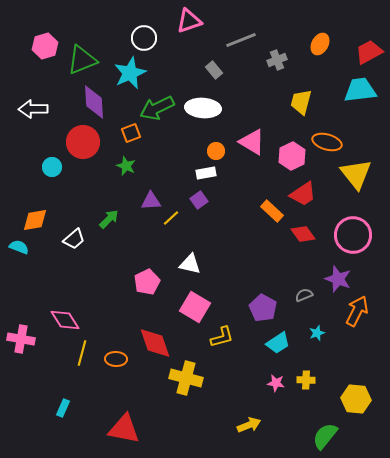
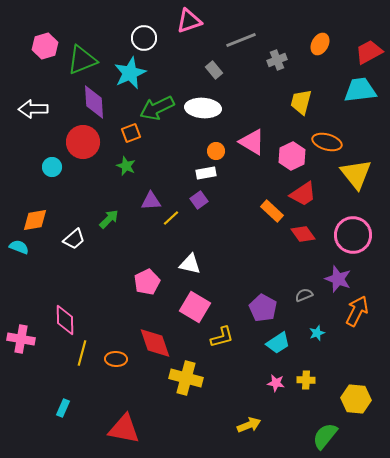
pink diamond at (65, 320): rotated 32 degrees clockwise
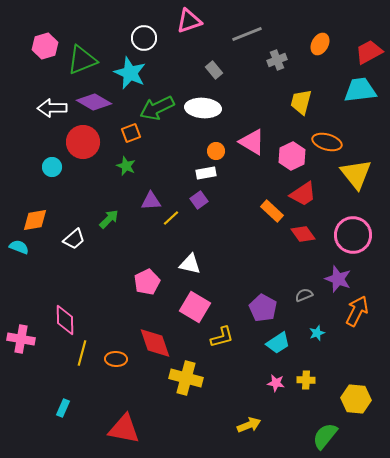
gray line at (241, 40): moved 6 px right, 6 px up
cyan star at (130, 73): rotated 24 degrees counterclockwise
purple diamond at (94, 102): rotated 56 degrees counterclockwise
white arrow at (33, 109): moved 19 px right, 1 px up
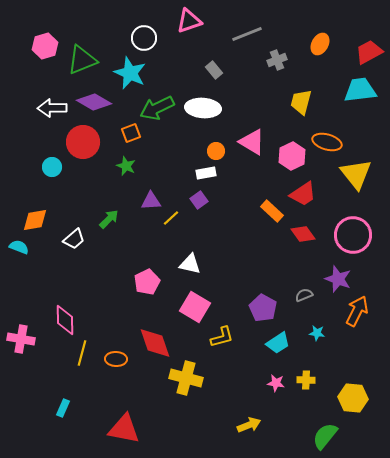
cyan star at (317, 333): rotated 28 degrees clockwise
yellow hexagon at (356, 399): moved 3 px left, 1 px up
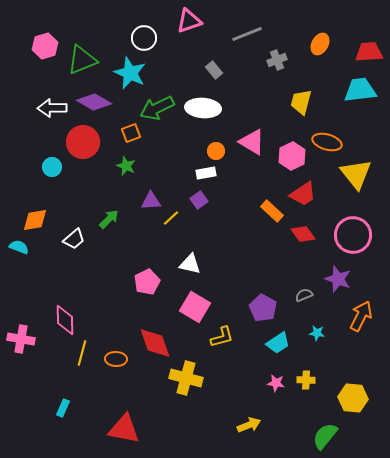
red trapezoid at (369, 52): rotated 24 degrees clockwise
orange arrow at (357, 311): moved 4 px right, 5 px down
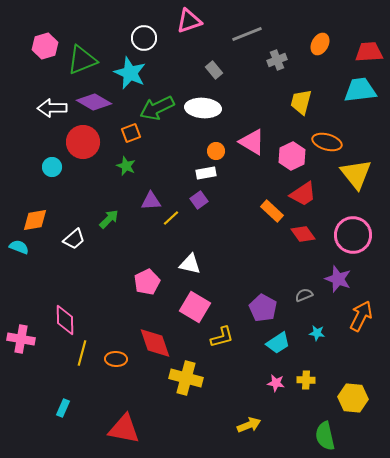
green semicircle at (325, 436): rotated 52 degrees counterclockwise
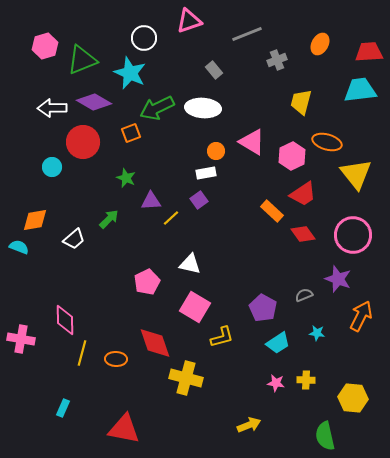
green star at (126, 166): moved 12 px down
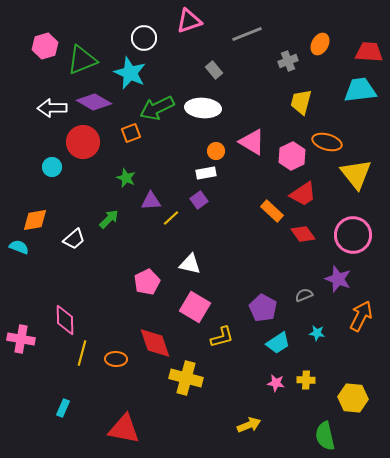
red trapezoid at (369, 52): rotated 8 degrees clockwise
gray cross at (277, 60): moved 11 px right, 1 px down
